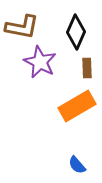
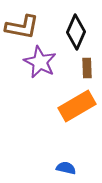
blue semicircle: moved 11 px left, 3 px down; rotated 144 degrees clockwise
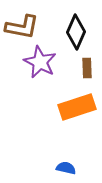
orange rectangle: moved 1 px down; rotated 12 degrees clockwise
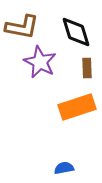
black diamond: rotated 40 degrees counterclockwise
blue semicircle: moved 2 px left; rotated 24 degrees counterclockwise
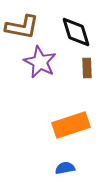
orange rectangle: moved 6 px left, 18 px down
blue semicircle: moved 1 px right
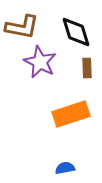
orange rectangle: moved 11 px up
